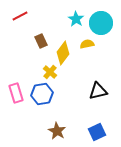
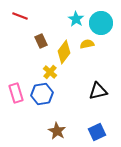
red line: rotated 49 degrees clockwise
yellow diamond: moved 1 px right, 1 px up
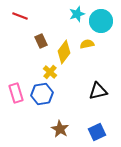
cyan star: moved 1 px right, 5 px up; rotated 21 degrees clockwise
cyan circle: moved 2 px up
brown star: moved 3 px right, 2 px up
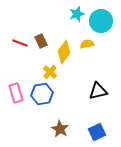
red line: moved 27 px down
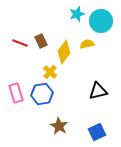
brown star: moved 1 px left, 3 px up
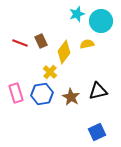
brown star: moved 12 px right, 29 px up
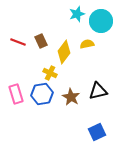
red line: moved 2 px left, 1 px up
yellow cross: moved 1 px down; rotated 16 degrees counterclockwise
pink rectangle: moved 1 px down
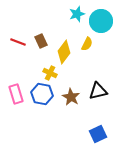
yellow semicircle: rotated 128 degrees clockwise
blue hexagon: rotated 20 degrees clockwise
blue square: moved 1 px right, 2 px down
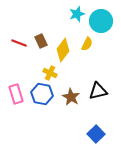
red line: moved 1 px right, 1 px down
yellow diamond: moved 1 px left, 2 px up
blue square: moved 2 px left; rotated 18 degrees counterclockwise
